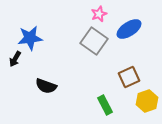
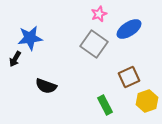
gray square: moved 3 px down
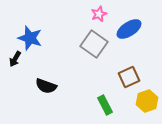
blue star: rotated 25 degrees clockwise
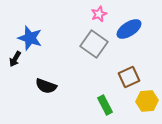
yellow hexagon: rotated 15 degrees clockwise
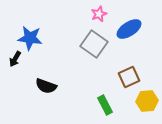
blue star: rotated 10 degrees counterclockwise
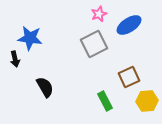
blue ellipse: moved 4 px up
gray square: rotated 28 degrees clockwise
black arrow: rotated 42 degrees counterclockwise
black semicircle: moved 1 px left, 1 px down; rotated 140 degrees counterclockwise
green rectangle: moved 4 px up
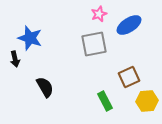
blue star: rotated 10 degrees clockwise
gray square: rotated 16 degrees clockwise
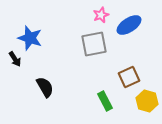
pink star: moved 2 px right, 1 px down
black arrow: rotated 21 degrees counterclockwise
yellow hexagon: rotated 20 degrees clockwise
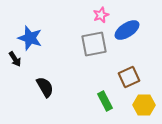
blue ellipse: moved 2 px left, 5 px down
yellow hexagon: moved 3 px left, 4 px down; rotated 15 degrees counterclockwise
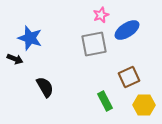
black arrow: rotated 35 degrees counterclockwise
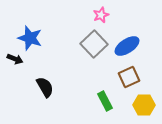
blue ellipse: moved 16 px down
gray square: rotated 32 degrees counterclockwise
